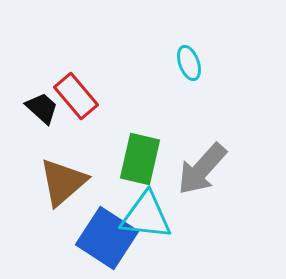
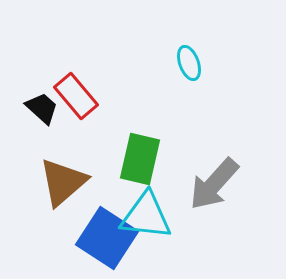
gray arrow: moved 12 px right, 15 px down
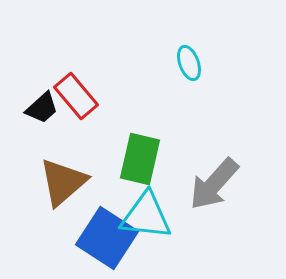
black trapezoid: rotated 96 degrees clockwise
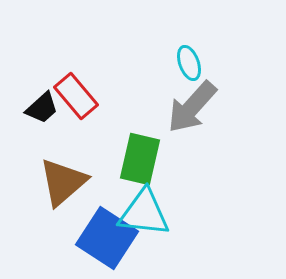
gray arrow: moved 22 px left, 77 px up
cyan triangle: moved 2 px left, 3 px up
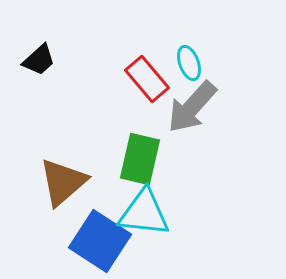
red rectangle: moved 71 px right, 17 px up
black trapezoid: moved 3 px left, 48 px up
blue square: moved 7 px left, 3 px down
